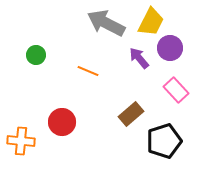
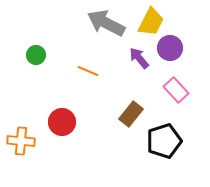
brown rectangle: rotated 10 degrees counterclockwise
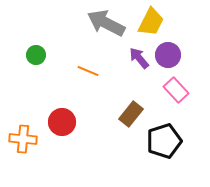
purple circle: moved 2 px left, 7 px down
orange cross: moved 2 px right, 2 px up
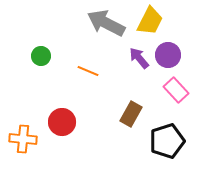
yellow trapezoid: moved 1 px left, 1 px up
green circle: moved 5 px right, 1 px down
brown rectangle: rotated 10 degrees counterclockwise
black pentagon: moved 3 px right
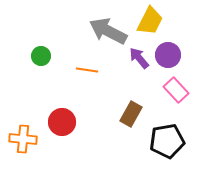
gray arrow: moved 2 px right, 8 px down
orange line: moved 1 px left, 1 px up; rotated 15 degrees counterclockwise
black pentagon: rotated 8 degrees clockwise
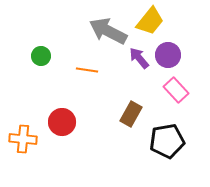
yellow trapezoid: rotated 12 degrees clockwise
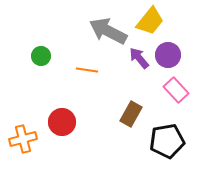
orange cross: rotated 20 degrees counterclockwise
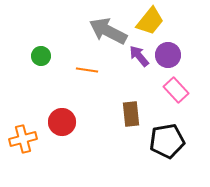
purple arrow: moved 2 px up
brown rectangle: rotated 35 degrees counterclockwise
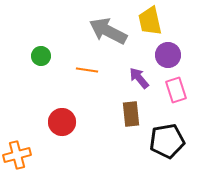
yellow trapezoid: rotated 128 degrees clockwise
purple arrow: moved 22 px down
pink rectangle: rotated 25 degrees clockwise
orange cross: moved 6 px left, 16 px down
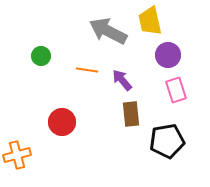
purple arrow: moved 17 px left, 2 px down
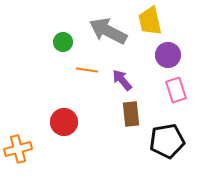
green circle: moved 22 px right, 14 px up
red circle: moved 2 px right
orange cross: moved 1 px right, 6 px up
